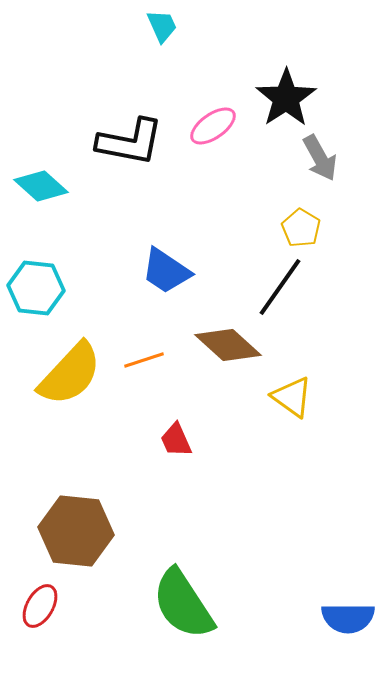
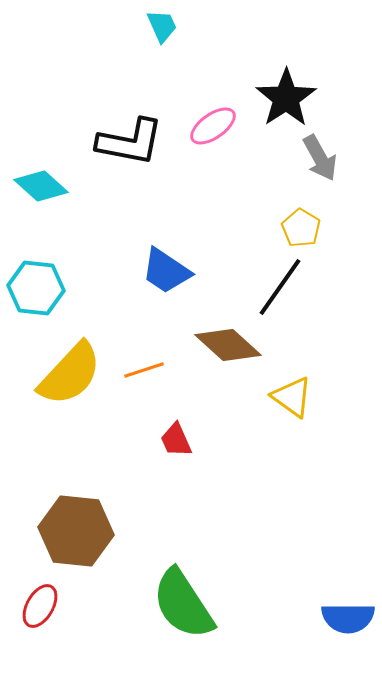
orange line: moved 10 px down
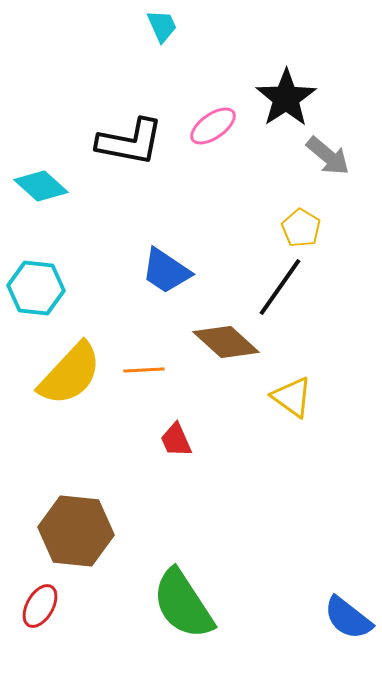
gray arrow: moved 8 px right, 2 px up; rotated 21 degrees counterclockwise
brown diamond: moved 2 px left, 3 px up
orange line: rotated 15 degrees clockwise
blue semicircle: rotated 38 degrees clockwise
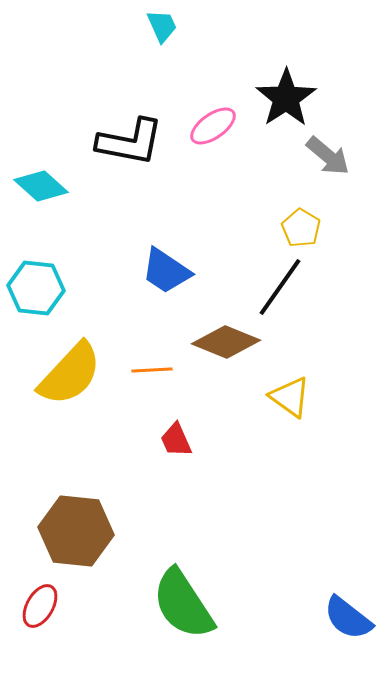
brown diamond: rotated 20 degrees counterclockwise
orange line: moved 8 px right
yellow triangle: moved 2 px left
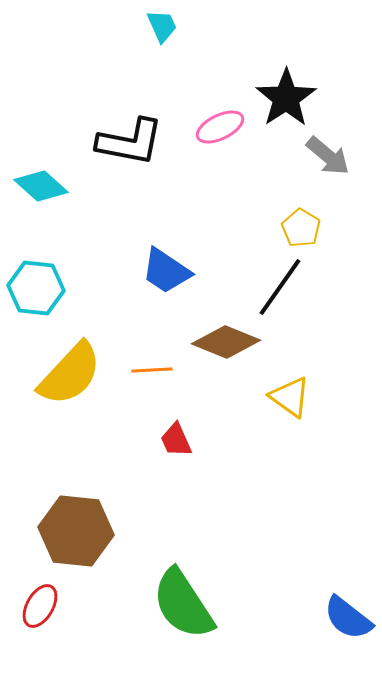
pink ellipse: moved 7 px right, 1 px down; rotated 9 degrees clockwise
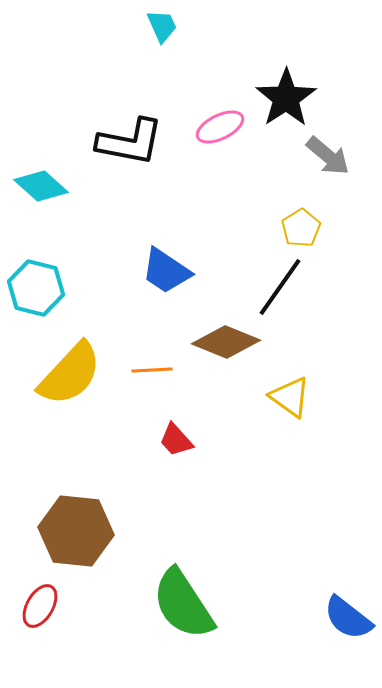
yellow pentagon: rotated 9 degrees clockwise
cyan hexagon: rotated 8 degrees clockwise
red trapezoid: rotated 18 degrees counterclockwise
